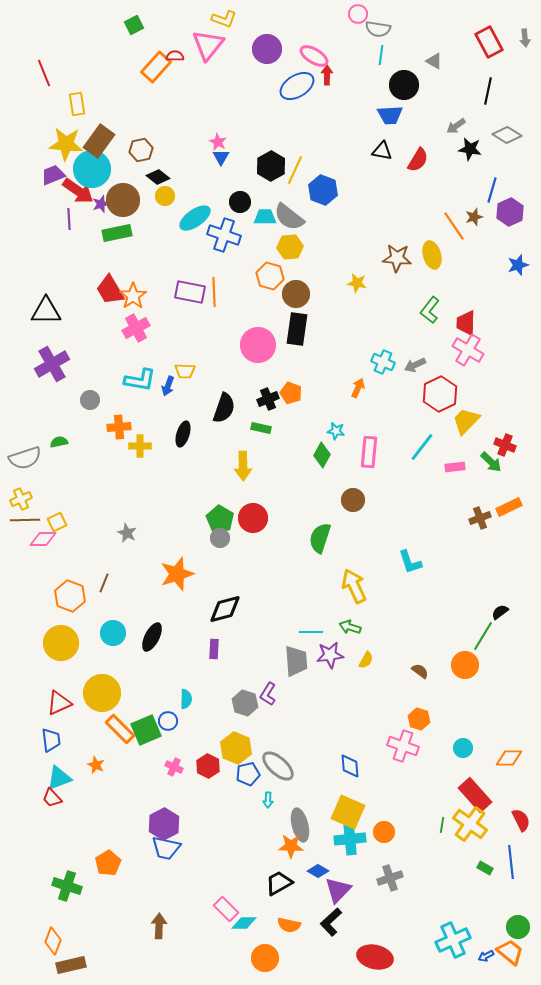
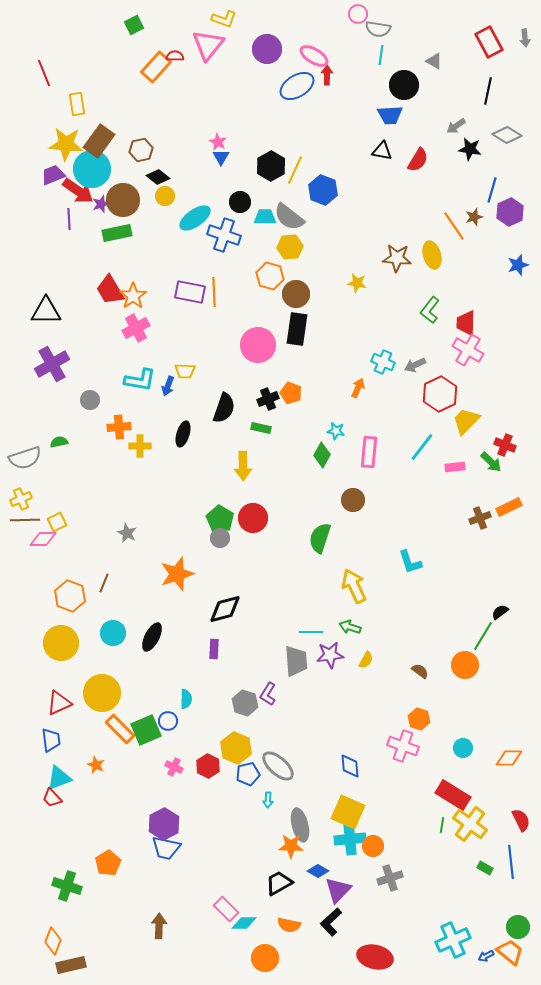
red rectangle at (475, 795): moved 22 px left; rotated 16 degrees counterclockwise
orange circle at (384, 832): moved 11 px left, 14 px down
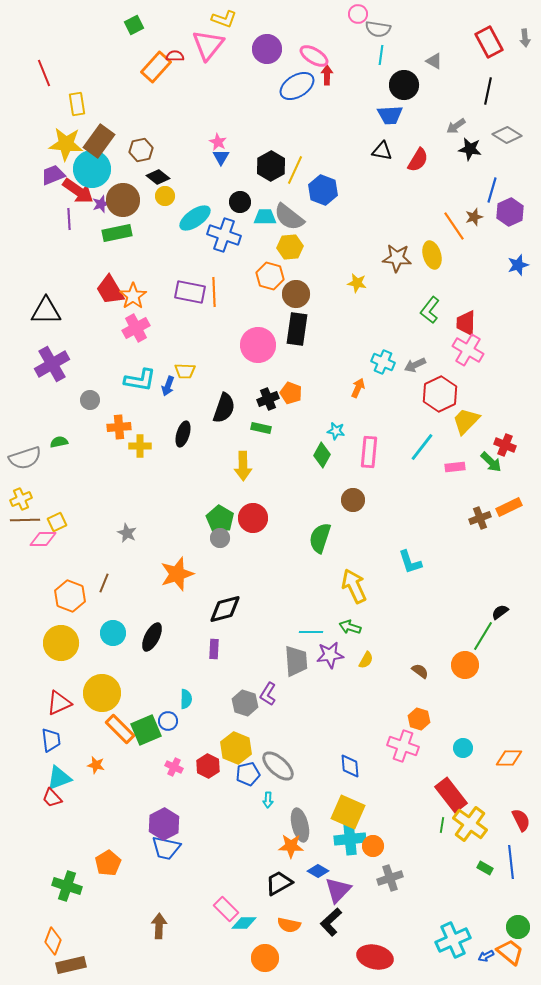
orange star at (96, 765): rotated 12 degrees counterclockwise
red rectangle at (453, 795): moved 2 px left; rotated 20 degrees clockwise
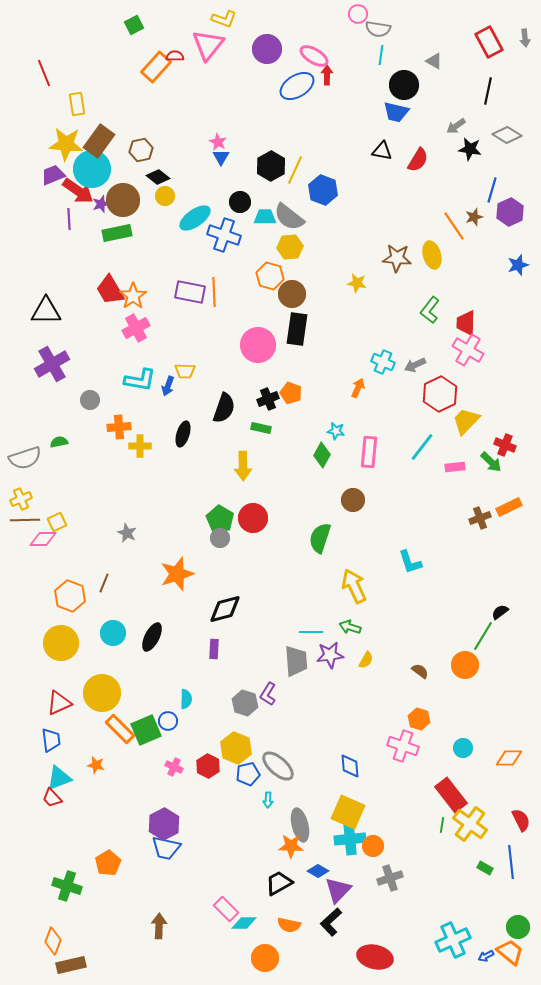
blue trapezoid at (390, 115): moved 6 px right, 3 px up; rotated 16 degrees clockwise
brown circle at (296, 294): moved 4 px left
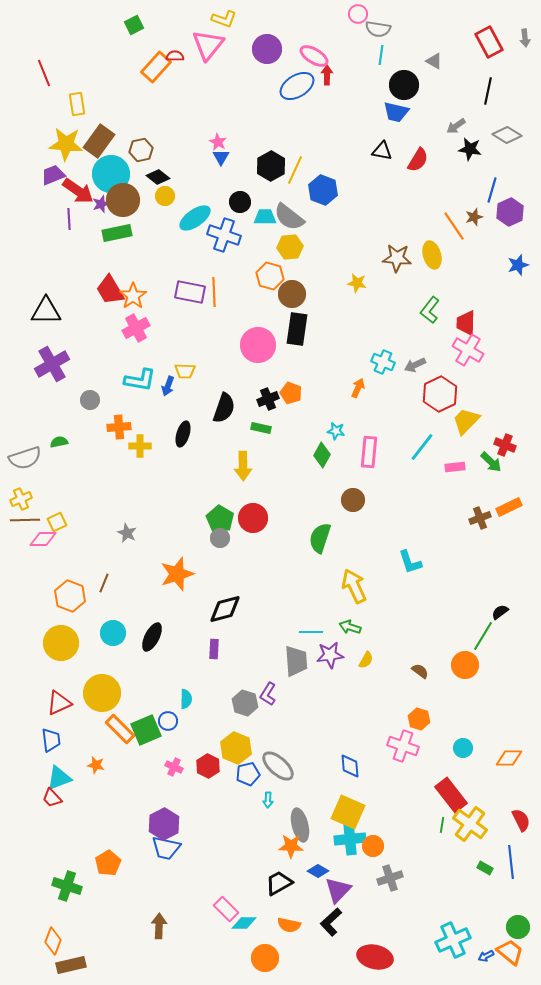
cyan circle at (92, 169): moved 19 px right, 5 px down
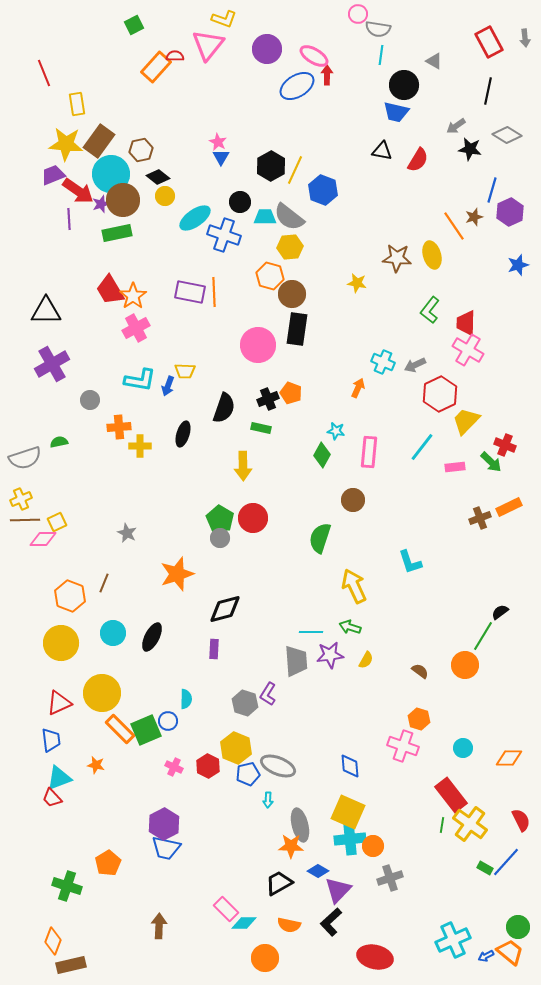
gray ellipse at (278, 766): rotated 20 degrees counterclockwise
blue line at (511, 862): moved 5 px left; rotated 48 degrees clockwise
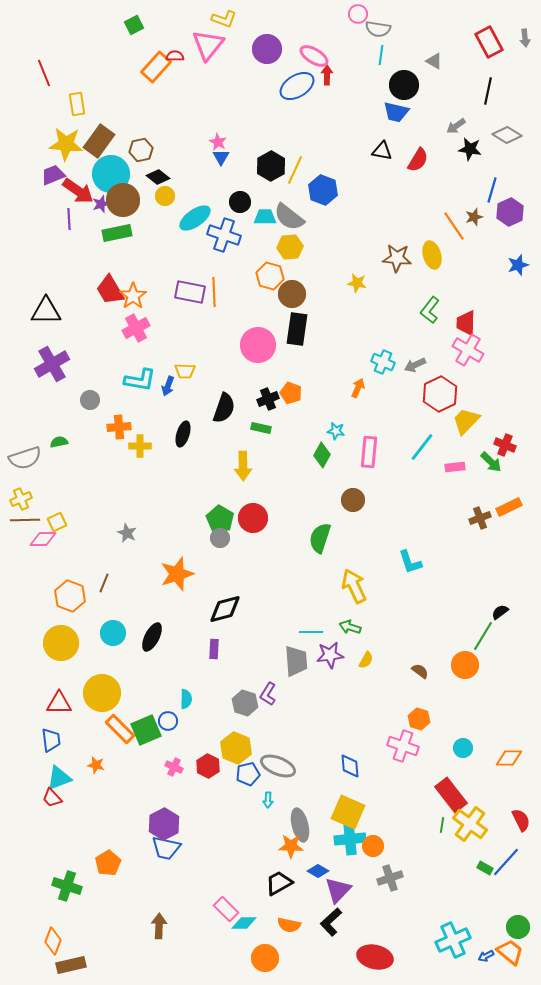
red triangle at (59, 703): rotated 24 degrees clockwise
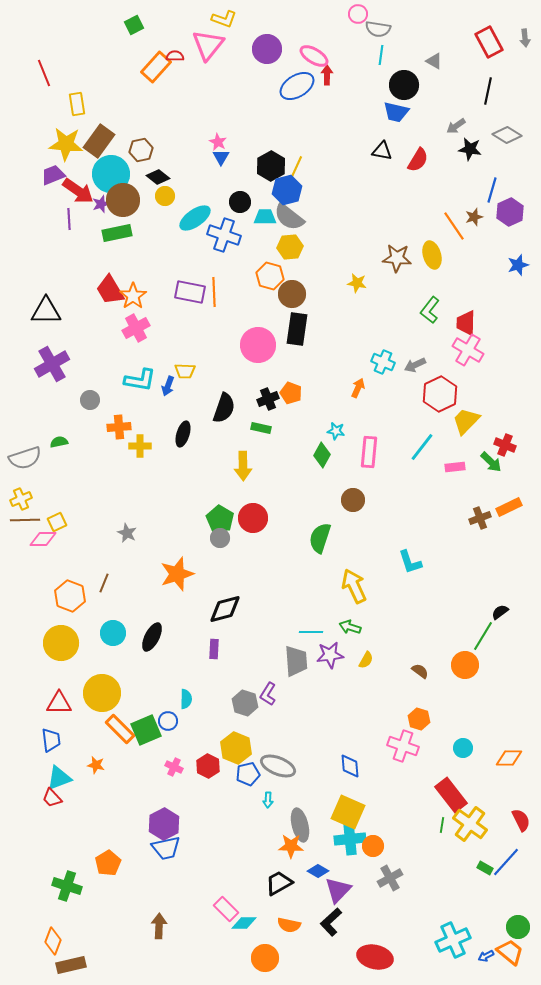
blue hexagon at (323, 190): moved 36 px left; rotated 24 degrees clockwise
blue trapezoid at (166, 848): rotated 24 degrees counterclockwise
gray cross at (390, 878): rotated 10 degrees counterclockwise
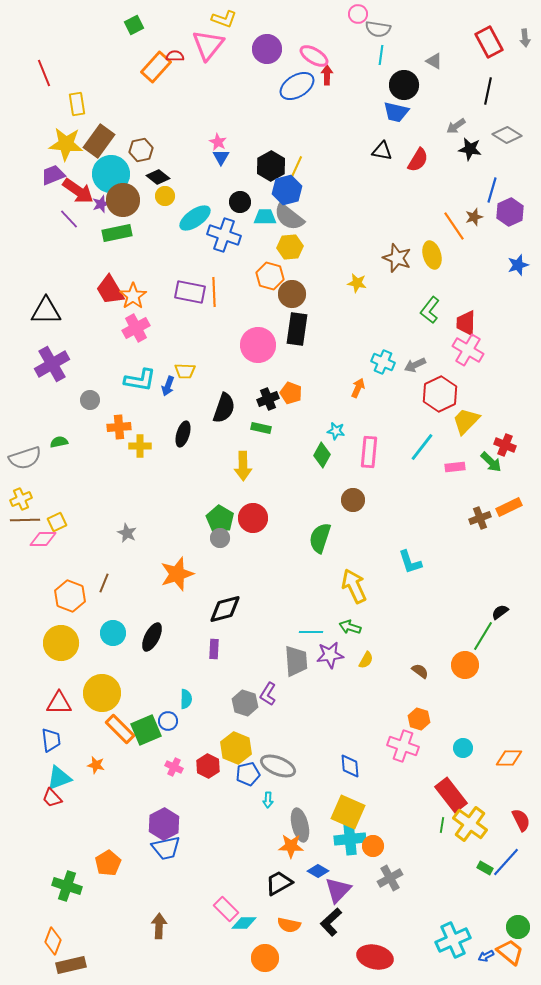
purple line at (69, 219): rotated 40 degrees counterclockwise
brown star at (397, 258): rotated 16 degrees clockwise
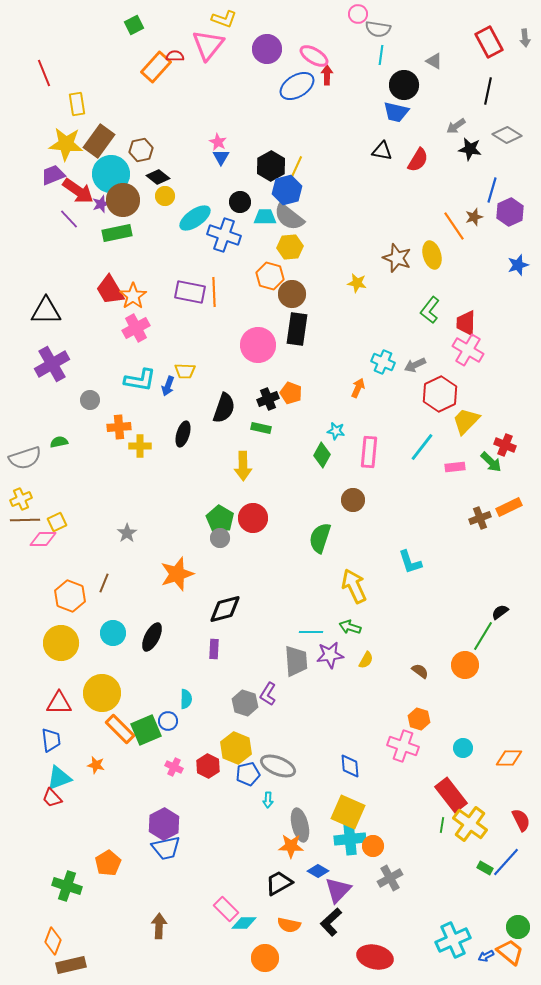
gray star at (127, 533): rotated 12 degrees clockwise
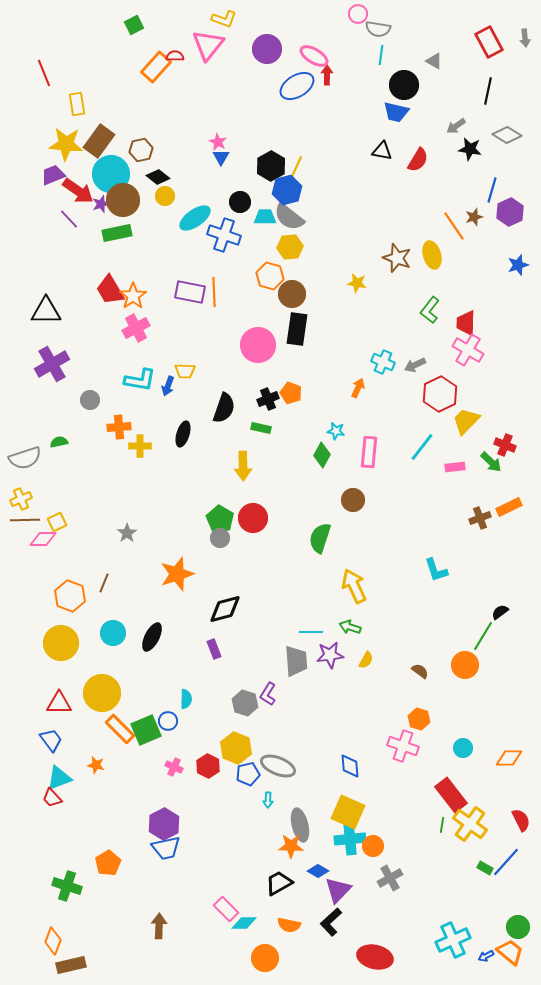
cyan L-shape at (410, 562): moved 26 px right, 8 px down
purple rectangle at (214, 649): rotated 24 degrees counterclockwise
blue trapezoid at (51, 740): rotated 30 degrees counterclockwise
